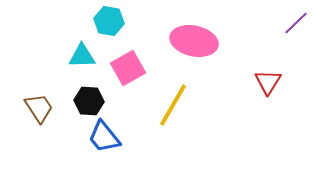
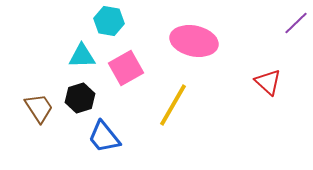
pink square: moved 2 px left
red triangle: rotated 20 degrees counterclockwise
black hexagon: moved 9 px left, 3 px up; rotated 20 degrees counterclockwise
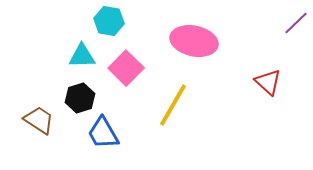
pink square: rotated 16 degrees counterclockwise
brown trapezoid: moved 12 px down; rotated 24 degrees counterclockwise
blue trapezoid: moved 1 px left, 4 px up; rotated 9 degrees clockwise
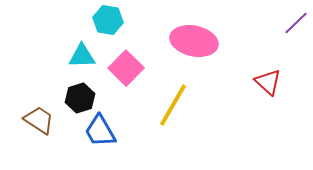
cyan hexagon: moved 1 px left, 1 px up
blue trapezoid: moved 3 px left, 2 px up
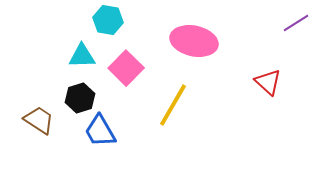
purple line: rotated 12 degrees clockwise
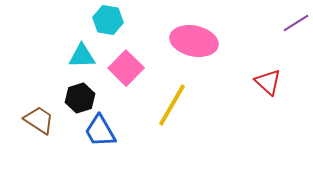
yellow line: moved 1 px left
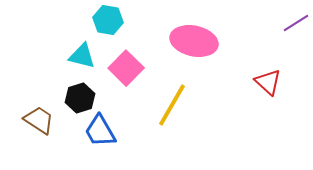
cyan triangle: rotated 16 degrees clockwise
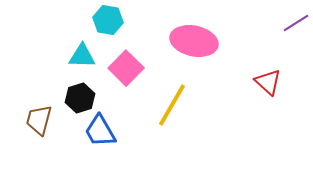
cyan triangle: rotated 12 degrees counterclockwise
brown trapezoid: rotated 108 degrees counterclockwise
